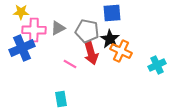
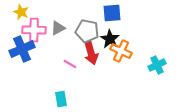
yellow star: rotated 21 degrees clockwise
blue cross: moved 1 px down
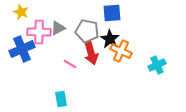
pink cross: moved 5 px right, 2 px down
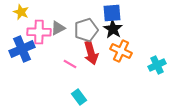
gray pentagon: moved 1 px left, 1 px up; rotated 30 degrees counterclockwise
black star: moved 3 px right, 10 px up
cyan rectangle: moved 18 px right, 2 px up; rotated 28 degrees counterclockwise
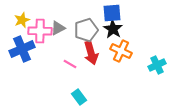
yellow star: moved 1 px right, 8 px down; rotated 28 degrees clockwise
pink cross: moved 1 px right, 1 px up
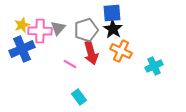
yellow star: moved 5 px down
gray triangle: rotated 21 degrees counterclockwise
cyan cross: moved 3 px left, 1 px down
